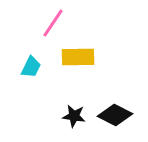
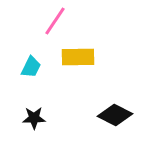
pink line: moved 2 px right, 2 px up
black star: moved 40 px left, 2 px down; rotated 10 degrees counterclockwise
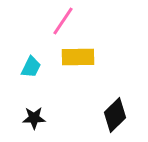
pink line: moved 8 px right
black diamond: rotated 72 degrees counterclockwise
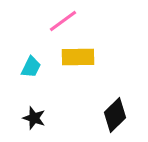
pink line: rotated 20 degrees clockwise
black star: rotated 20 degrees clockwise
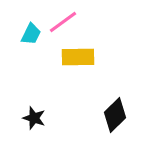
pink line: moved 1 px down
cyan trapezoid: moved 33 px up
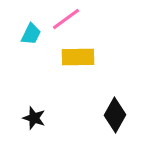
pink line: moved 3 px right, 3 px up
black diamond: rotated 16 degrees counterclockwise
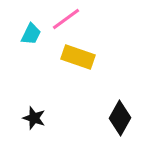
yellow rectangle: rotated 20 degrees clockwise
black diamond: moved 5 px right, 3 px down
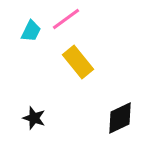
cyan trapezoid: moved 3 px up
yellow rectangle: moved 5 px down; rotated 32 degrees clockwise
black diamond: rotated 36 degrees clockwise
